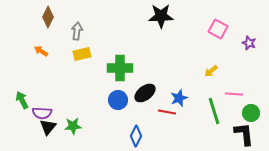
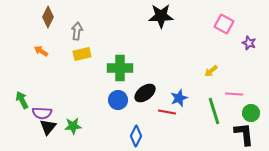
pink square: moved 6 px right, 5 px up
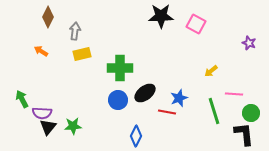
pink square: moved 28 px left
gray arrow: moved 2 px left
green arrow: moved 1 px up
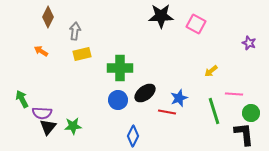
blue diamond: moved 3 px left
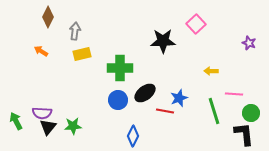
black star: moved 2 px right, 25 px down
pink square: rotated 18 degrees clockwise
yellow arrow: rotated 40 degrees clockwise
green arrow: moved 6 px left, 22 px down
red line: moved 2 px left, 1 px up
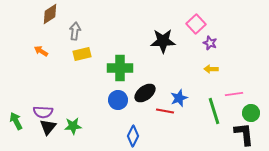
brown diamond: moved 2 px right, 3 px up; rotated 30 degrees clockwise
purple star: moved 39 px left
yellow arrow: moved 2 px up
pink line: rotated 12 degrees counterclockwise
purple semicircle: moved 1 px right, 1 px up
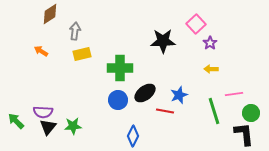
purple star: rotated 16 degrees clockwise
blue star: moved 3 px up
green arrow: rotated 18 degrees counterclockwise
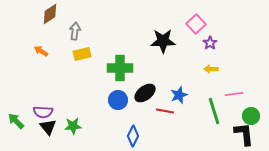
green circle: moved 3 px down
black triangle: rotated 18 degrees counterclockwise
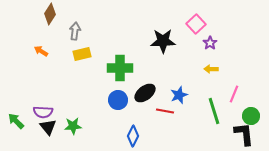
brown diamond: rotated 25 degrees counterclockwise
pink line: rotated 60 degrees counterclockwise
